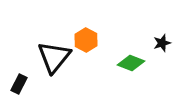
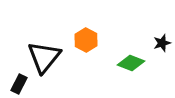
black triangle: moved 10 px left
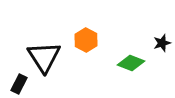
black triangle: rotated 12 degrees counterclockwise
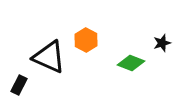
black triangle: moved 5 px right; rotated 33 degrees counterclockwise
black rectangle: moved 1 px down
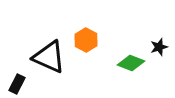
black star: moved 3 px left, 4 px down
black rectangle: moved 2 px left, 1 px up
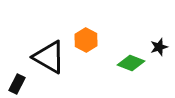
black triangle: rotated 6 degrees clockwise
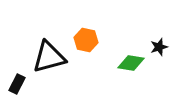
orange hexagon: rotated 15 degrees counterclockwise
black triangle: rotated 45 degrees counterclockwise
green diamond: rotated 12 degrees counterclockwise
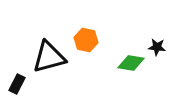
black star: moved 2 px left; rotated 24 degrees clockwise
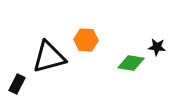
orange hexagon: rotated 10 degrees counterclockwise
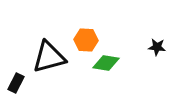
green diamond: moved 25 px left
black rectangle: moved 1 px left, 1 px up
